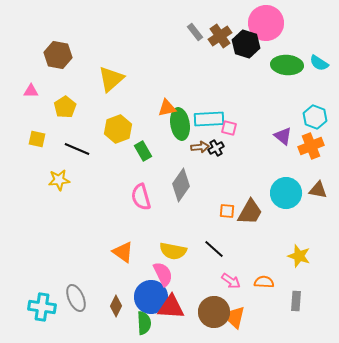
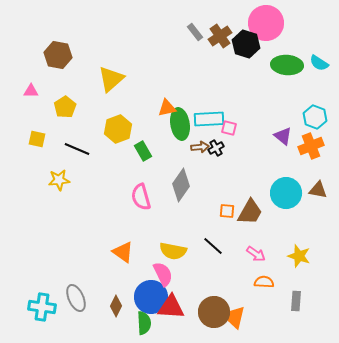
black line at (214, 249): moved 1 px left, 3 px up
pink arrow at (231, 281): moved 25 px right, 27 px up
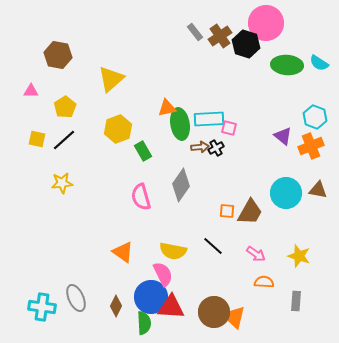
black line at (77, 149): moved 13 px left, 9 px up; rotated 65 degrees counterclockwise
yellow star at (59, 180): moved 3 px right, 3 px down
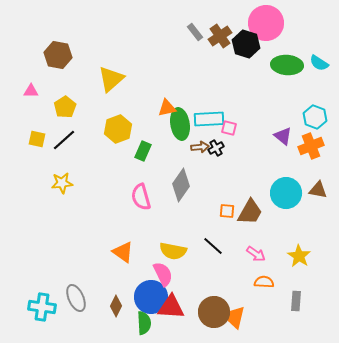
green rectangle at (143, 151): rotated 54 degrees clockwise
yellow star at (299, 256): rotated 15 degrees clockwise
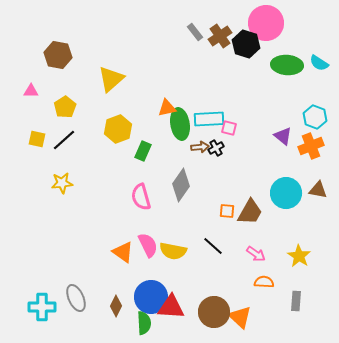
pink semicircle at (163, 274): moved 15 px left, 29 px up
cyan cross at (42, 307): rotated 8 degrees counterclockwise
orange triangle at (234, 317): moved 6 px right
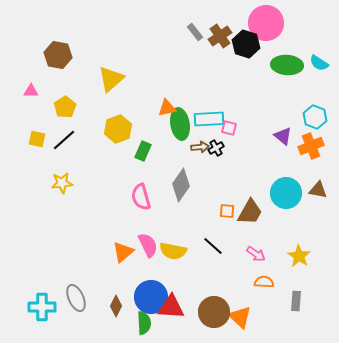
orange triangle at (123, 252): rotated 45 degrees clockwise
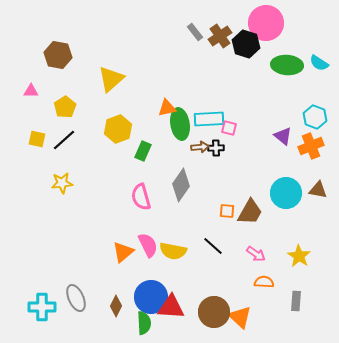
black cross at (216, 148): rotated 28 degrees clockwise
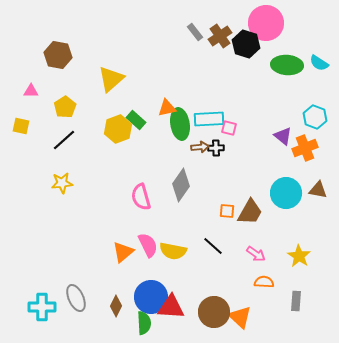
yellow square at (37, 139): moved 16 px left, 13 px up
orange cross at (311, 146): moved 6 px left, 2 px down
green rectangle at (143, 151): moved 7 px left, 31 px up; rotated 72 degrees counterclockwise
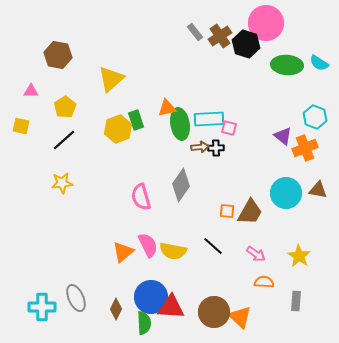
green rectangle at (136, 120): rotated 30 degrees clockwise
brown diamond at (116, 306): moved 3 px down
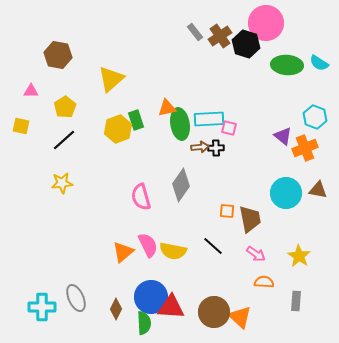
brown trapezoid at (250, 212): moved 7 px down; rotated 40 degrees counterclockwise
